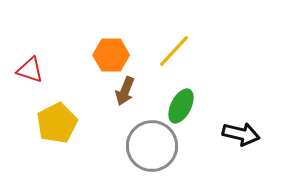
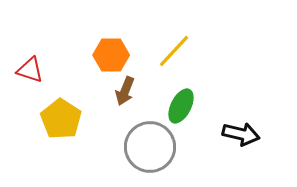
yellow pentagon: moved 4 px right, 4 px up; rotated 12 degrees counterclockwise
gray circle: moved 2 px left, 1 px down
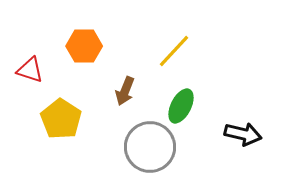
orange hexagon: moved 27 px left, 9 px up
black arrow: moved 2 px right
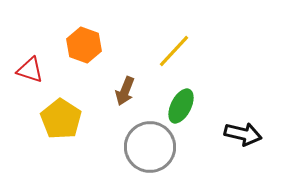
orange hexagon: moved 1 px up; rotated 20 degrees clockwise
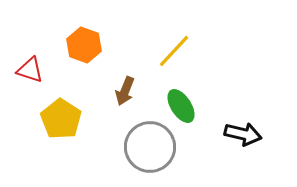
green ellipse: rotated 60 degrees counterclockwise
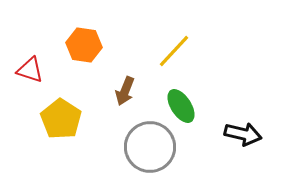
orange hexagon: rotated 12 degrees counterclockwise
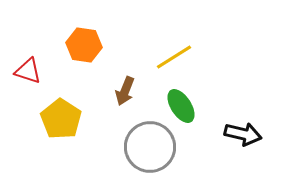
yellow line: moved 6 px down; rotated 15 degrees clockwise
red triangle: moved 2 px left, 1 px down
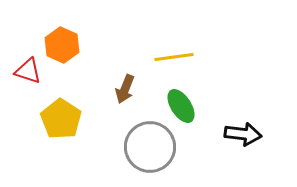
orange hexagon: moved 22 px left; rotated 16 degrees clockwise
yellow line: rotated 24 degrees clockwise
brown arrow: moved 2 px up
black arrow: rotated 6 degrees counterclockwise
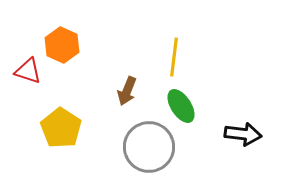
yellow line: rotated 75 degrees counterclockwise
brown arrow: moved 2 px right, 2 px down
yellow pentagon: moved 9 px down
gray circle: moved 1 px left
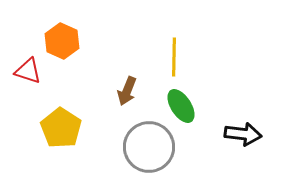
orange hexagon: moved 4 px up
yellow line: rotated 6 degrees counterclockwise
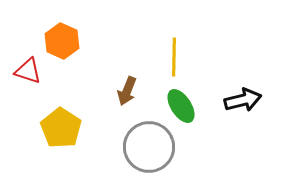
black arrow: moved 34 px up; rotated 21 degrees counterclockwise
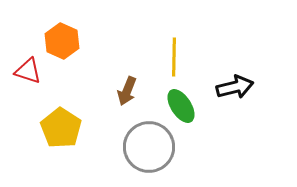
black arrow: moved 8 px left, 13 px up
